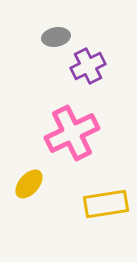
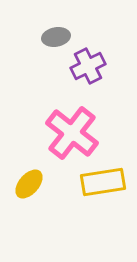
pink cross: rotated 26 degrees counterclockwise
yellow rectangle: moved 3 px left, 22 px up
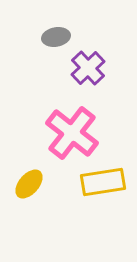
purple cross: moved 2 px down; rotated 16 degrees counterclockwise
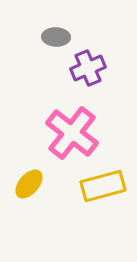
gray ellipse: rotated 12 degrees clockwise
purple cross: rotated 20 degrees clockwise
yellow rectangle: moved 4 px down; rotated 6 degrees counterclockwise
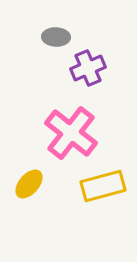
pink cross: moved 1 px left
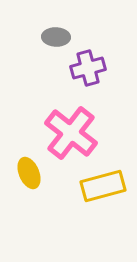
purple cross: rotated 8 degrees clockwise
yellow ellipse: moved 11 px up; rotated 64 degrees counterclockwise
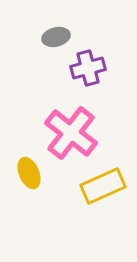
gray ellipse: rotated 16 degrees counterclockwise
yellow rectangle: rotated 9 degrees counterclockwise
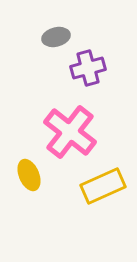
pink cross: moved 1 px left, 1 px up
yellow ellipse: moved 2 px down
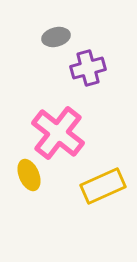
pink cross: moved 12 px left, 1 px down
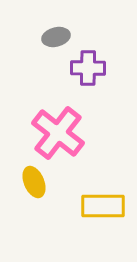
purple cross: rotated 16 degrees clockwise
yellow ellipse: moved 5 px right, 7 px down
yellow rectangle: moved 20 px down; rotated 24 degrees clockwise
